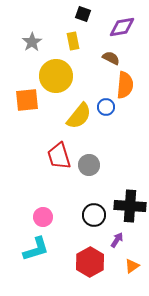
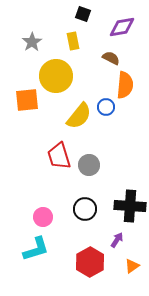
black circle: moved 9 px left, 6 px up
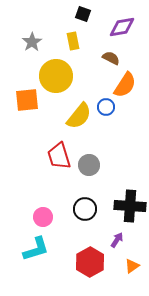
orange semicircle: rotated 28 degrees clockwise
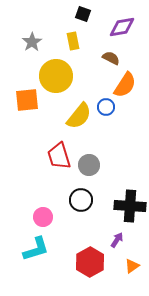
black circle: moved 4 px left, 9 px up
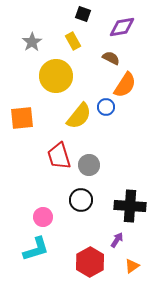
yellow rectangle: rotated 18 degrees counterclockwise
orange square: moved 5 px left, 18 px down
